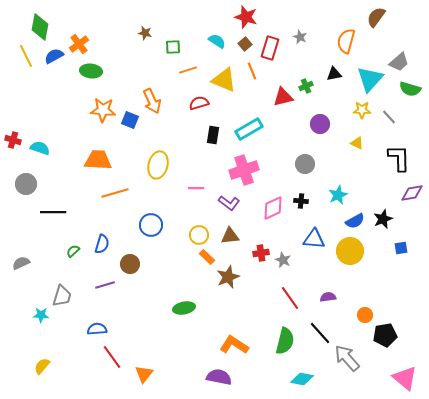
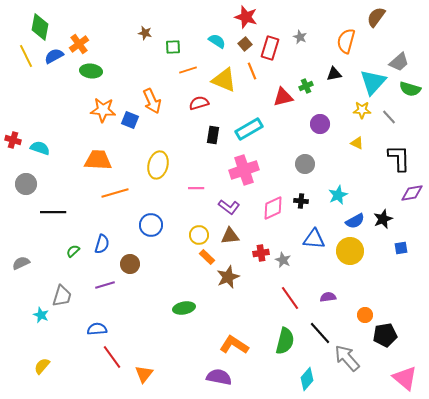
cyan triangle at (370, 79): moved 3 px right, 3 px down
purple L-shape at (229, 203): moved 4 px down
cyan star at (41, 315): rotated 21 degrees clockwise
cyan diamond at (302, 379): moved 5 px right; rotated 60 degrees counterclockwise
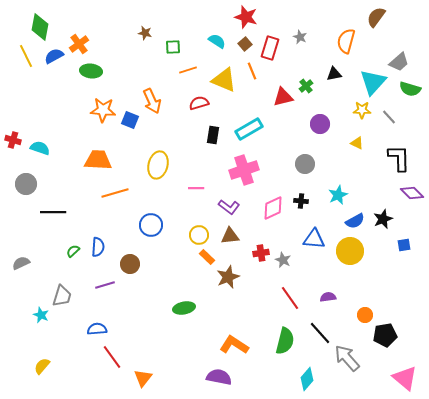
green cross at (306, 86): rotated 16 degrees counterclockwise
purple diamond at (412, 193): rotated 55 degrees clockwise
blue semicircle at (102, 244): moved 4 px left, 3 px down; rotated 12 degrees counterclockwise
blue square at (401, 248): moved 3 px right, 3 px up
orange triangle at (144, 374): moved 1 px left, 4 px down
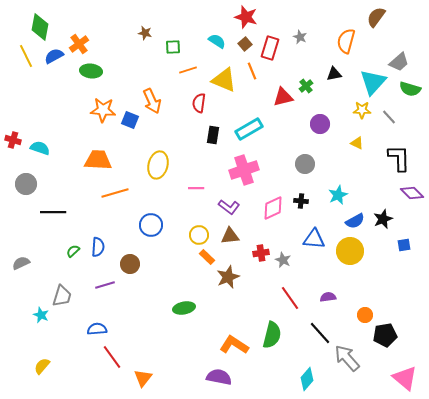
red semicircle at (199, 103): rotated 66 degrees counterclockwise
green semicircle at (285, 341): moved 13 px left, 6 px up
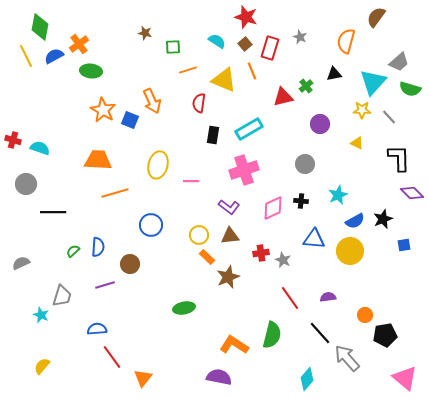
orange star at (103, 110): rotated 25 degrees clockwise
pink line at (196, 188): moved 5 px left, 7 px up
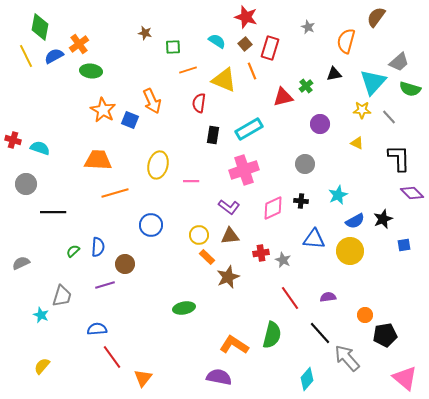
gray star at (300, 37): moved 8 px right, 10 px up
brown circle at (130, 264): moved 5 px left
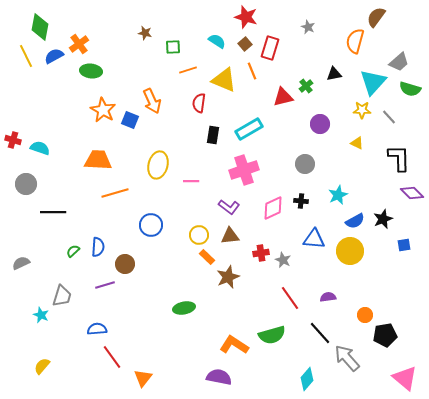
orange semicircle at (346, 41): moved 9 px right
green semicircle at (272, 335): rotated 60 degrees clockwise
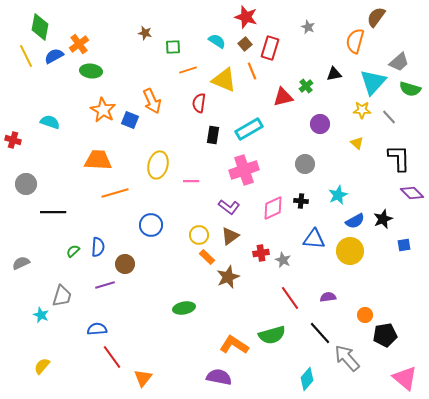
yellow triangle at (357, 143): rotated 16 degrees clockwise
cyan semicircle at (40, 148): moved 10 px right, 26 px up
brown triangle at (230, 236): rotated 30 degrees counterclockwise
